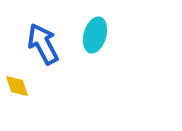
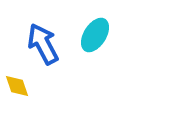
cyan ellipse: rotated 16 degrees clockwise
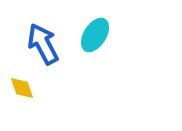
yellow diamond: moved 5 px right, 2 px down
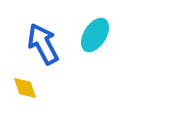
yellow diamond: moved 3 px right
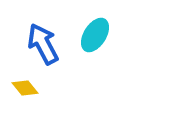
yellow diamond: rotated 20 degrees counterclockwise
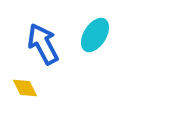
yellow diamond: rotated 12 degrees clockwise
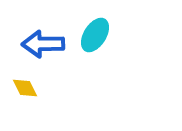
blue arrow: rotated 63 degrees counterclockwise
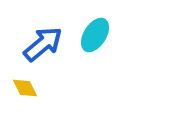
blue arrow: rotated 141 degrees clockwise
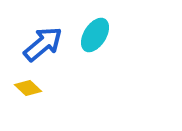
yellow diamond: moved 3 px right; rotated 20 degrees counterclockwise
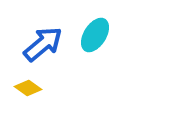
yellow diamond: rotated 8 degrees counterclockwise
